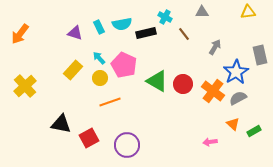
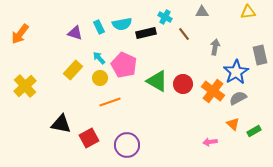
gray arrow: rotated 21 degrees counterclockwise
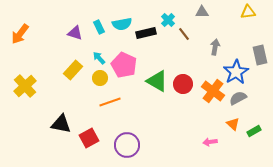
cyan cross: moved 3 px right, 3 px down; rotated 16 degrees clockwise
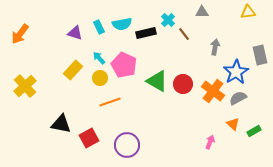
pink arrow: rotated 120 degrees clockwise
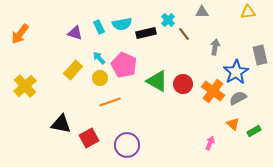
pink arrow: moved 1 px down
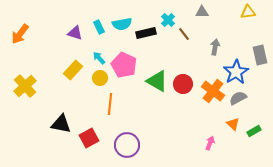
orange line: moved 2 px down; rotated 65 degrees counterclockwise
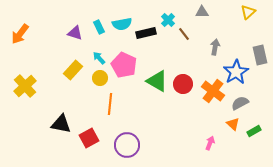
yellow triangle: rotated 35 degrees counterclockwise
gray semicircle: moved 2 px right, 5 px down
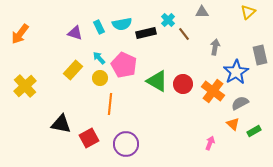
purple circle: moved 1 px left, 1 px up
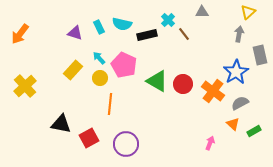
cyan semicircle: rotated 24 degrees clockwise
black rectangle: moved 1 px right, 2 px down
gray arrow: moved 24 px right, 13 px up
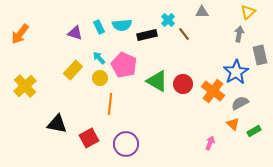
cyan semicircle: moved 1 px down; rotated 18 degrees counterclockwise
black triangle: moved 4 px left
